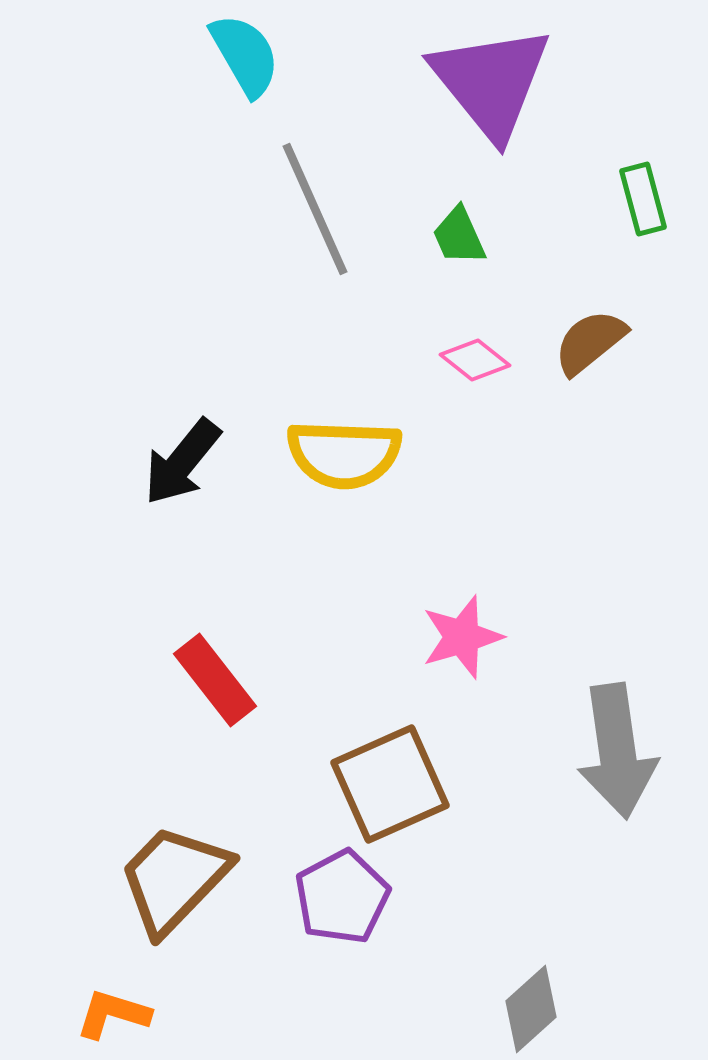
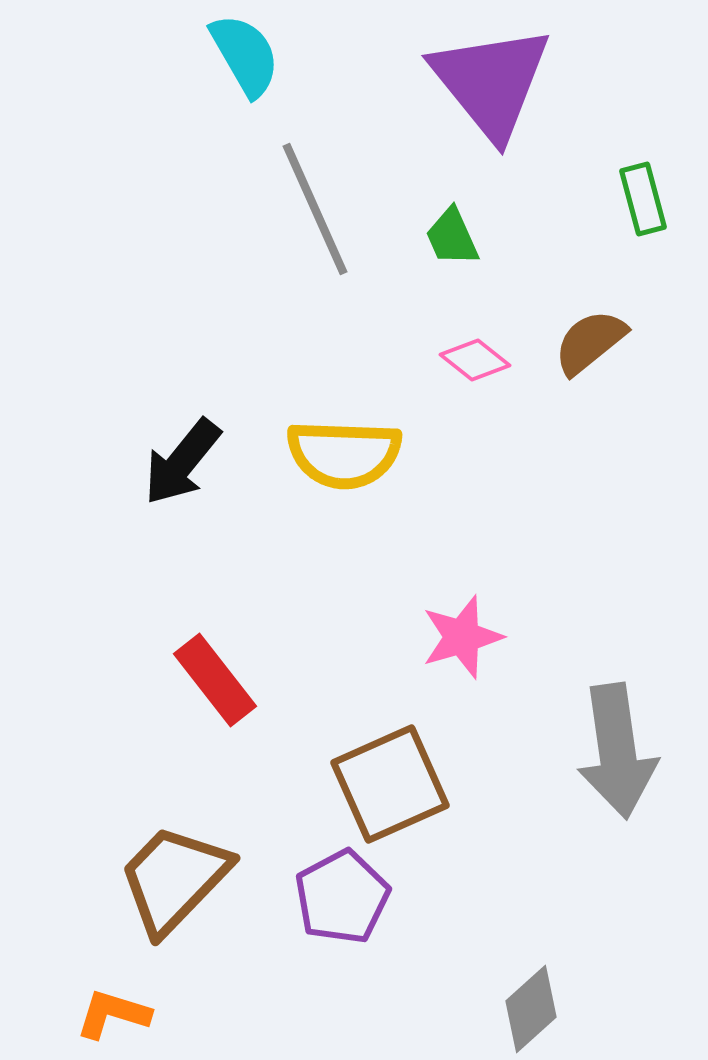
green trapezoid: moved 7 px left, 1 px down
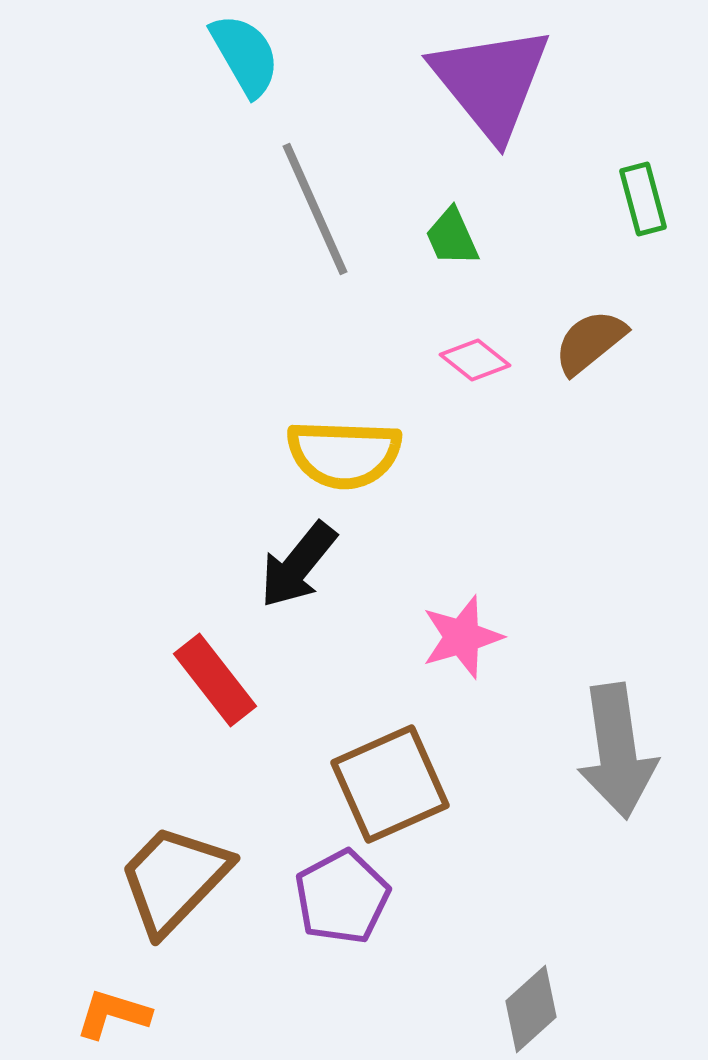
black arrow: moved 116 px right, 103 px down
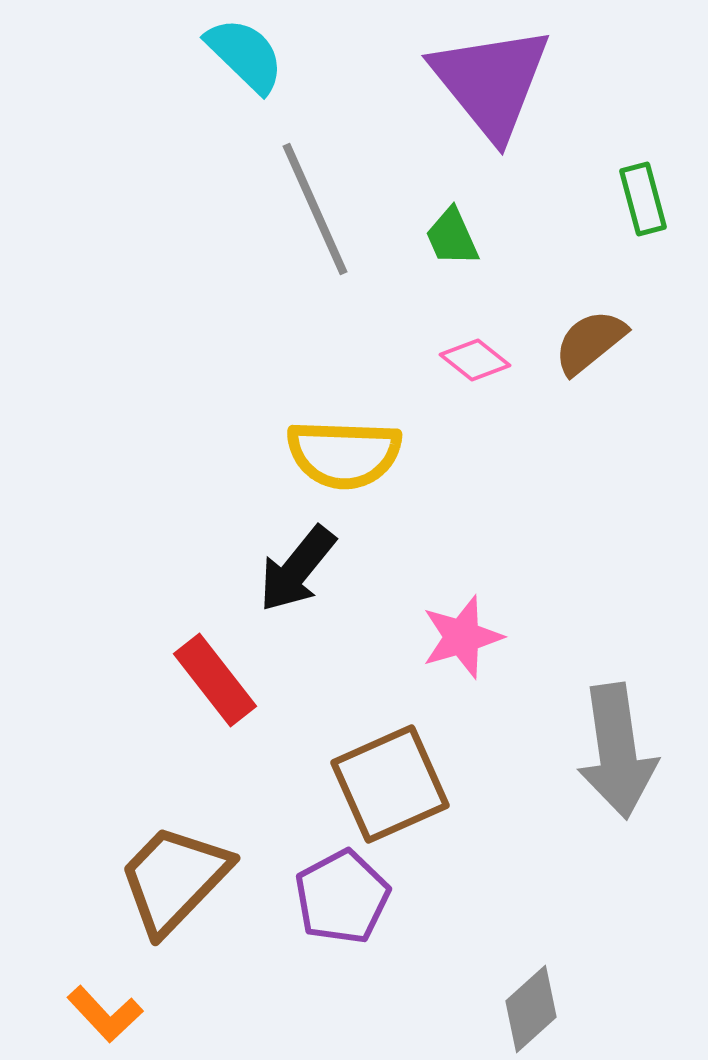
cyan semicircle: rotated 16 degrees counterclockwise
black arrow: moved 1 px left, 4 px down
orange L-shape: moved 8 px left; rotated 150 degrees counterclockwise
